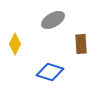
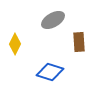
brown rectangle: moved 2 px left, 2 px up
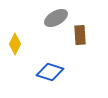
gray ellipse: moved 3 px right, 2 px up
brown rectangle: moved 1 px right, 7 px up
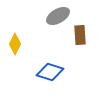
gray ellipse: moved 2 px right, 2 px up
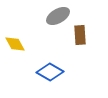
yellow diamond: rotated 55 degrees counterclockwise
blue diamond: rotated 12 degrees clockwise
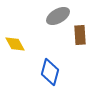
blue diamond: rotated 76 degrees clockwise
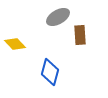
gray ellipse: moved 1 px down
yellow diamond: rotated 15 degrees counterclockwise
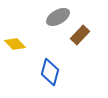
brown rectangle: rotated 48 degrees clockwise
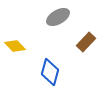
brown rectangle: moved 6 px right, 7 px down
yellow diamond: moved 2 px down
